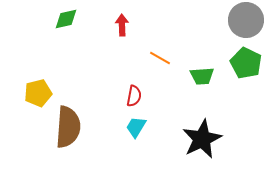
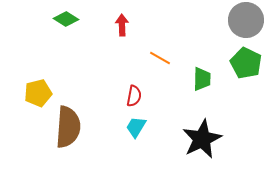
green diamond: rotated 45 degrees clockwise
green trapezoid: moved 3 px down; rotated 85 degrees counterclockwise
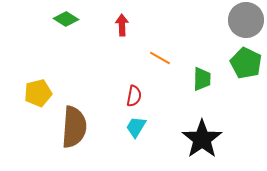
brown semicircle: moved 6 px right
black star: rotated 9 degrees counterclockwise
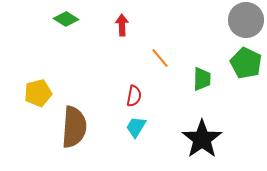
orange line: rotated 20 degrees clockwise
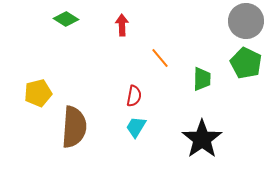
gray circle: moved 1 px down
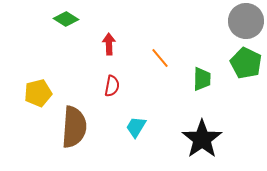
red arrow: moved 13 px left, 19 px down
red semicircle: moved 22 px left, 10 px up
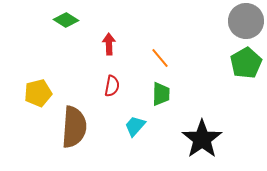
green diamond: moved 1 px down
green pentagon: rotated 16 degrees clockwise
green trapezoid: moved 41 px left, 15 px down
cyan trapezoid: moved 1 px left, 1 px up; rotated 10 degrees clockwise
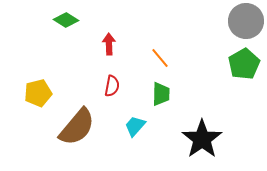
green pentagon: moved 2 px left, 1 px down
brown semicircle: moved 3 px right; rotated 36 degrees clockwise
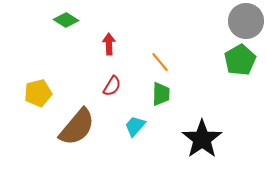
orange line: moved 4 px down
green pentagon: moved 4 px left, 4 px up
red semicircle: rotated 20 degrees clockwise
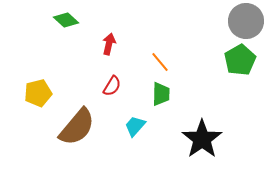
green diamond: rotated 10 degrees clockwise
red arrow: rotated 15 degrees clockwise
